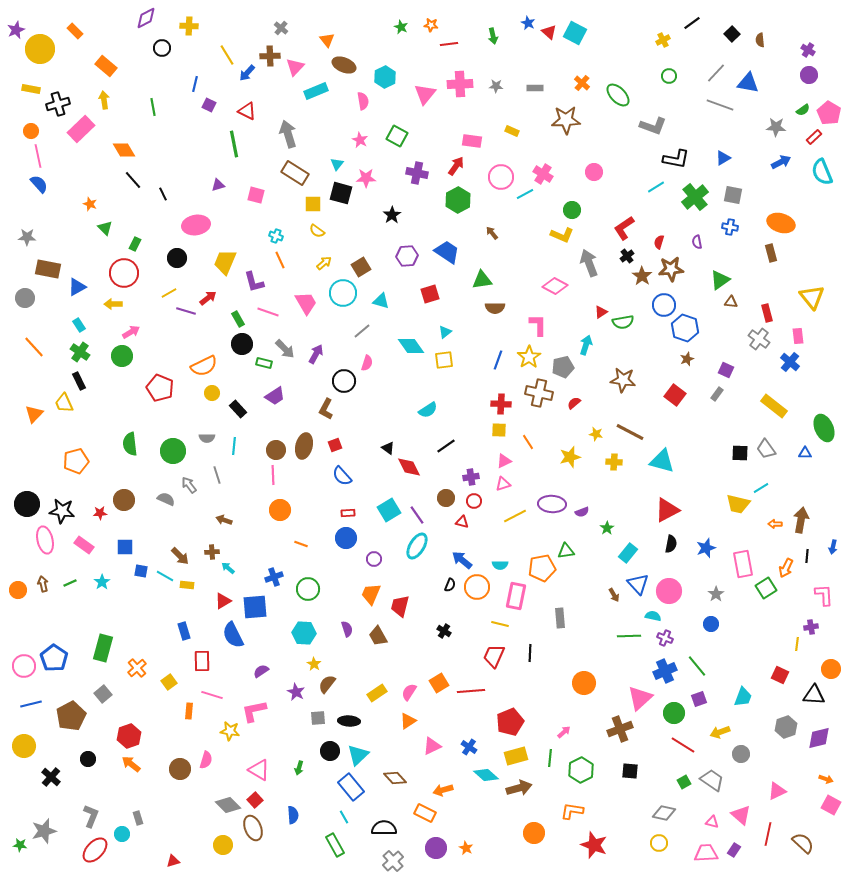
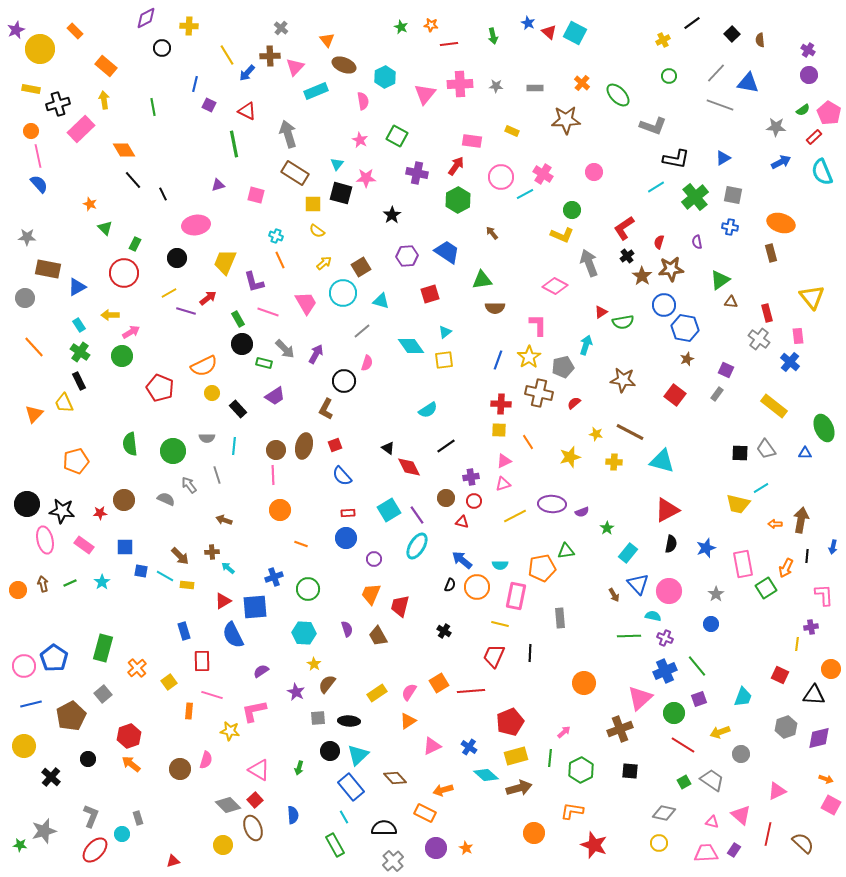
yellow arrow at (113, 304): moved 3 px left, 11 px down
blue hexagon at (685, 328): rotated 8 degrees counterclockwise
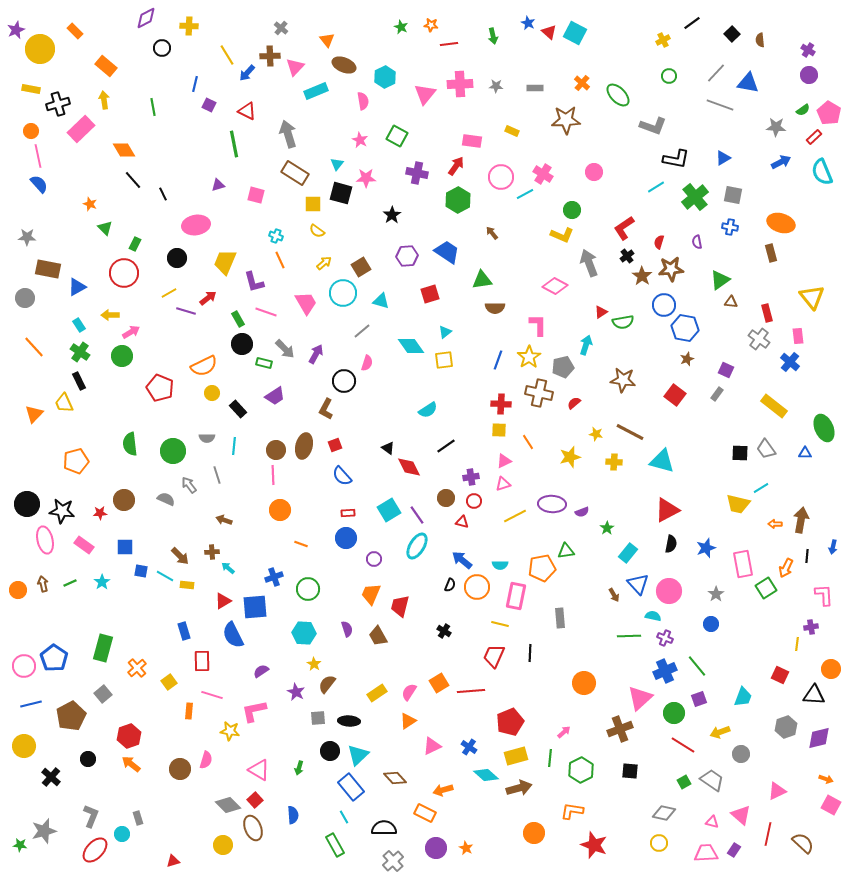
pink line at (268, 312): moved 2 px left
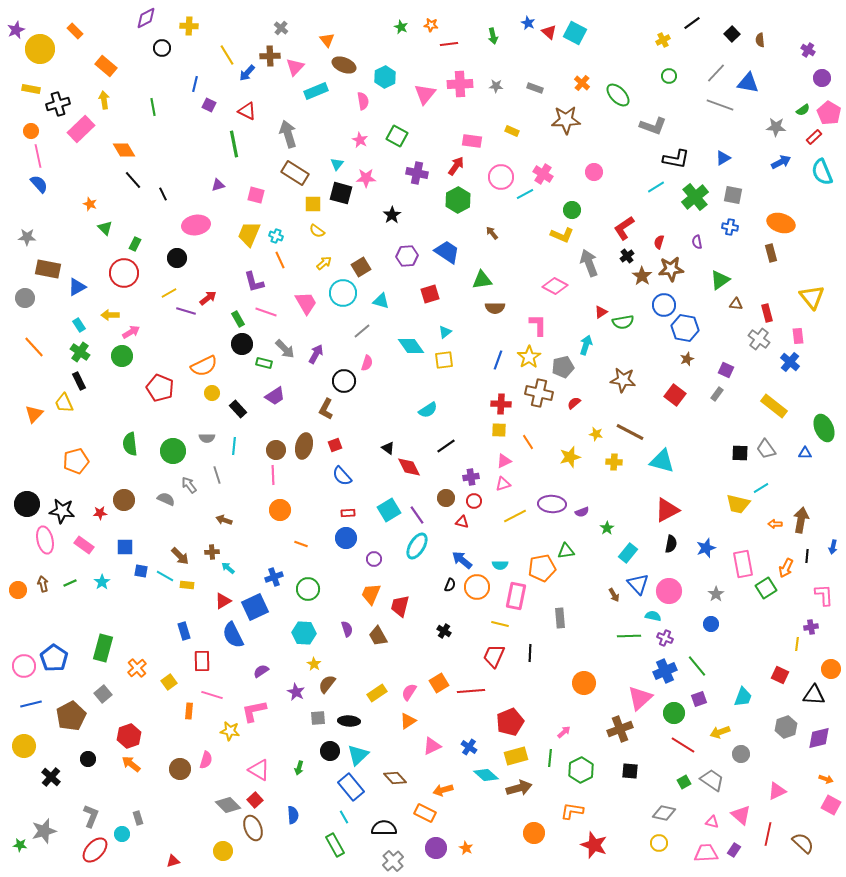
purple circle at (809, 75): moved 13 px right, 3 px down
gray rectangle at (535, 88): rotated 21 degrees clockwise
yellow trapezoid at (225, 262): moved 24 px right, 28 px up
brown triangle at (731, 302): moved 5 px right, 2 px down
blue square at (255, 607): rotated 20 degrees counterclockwise
yellow circle at (223, 845): moved 6 px down
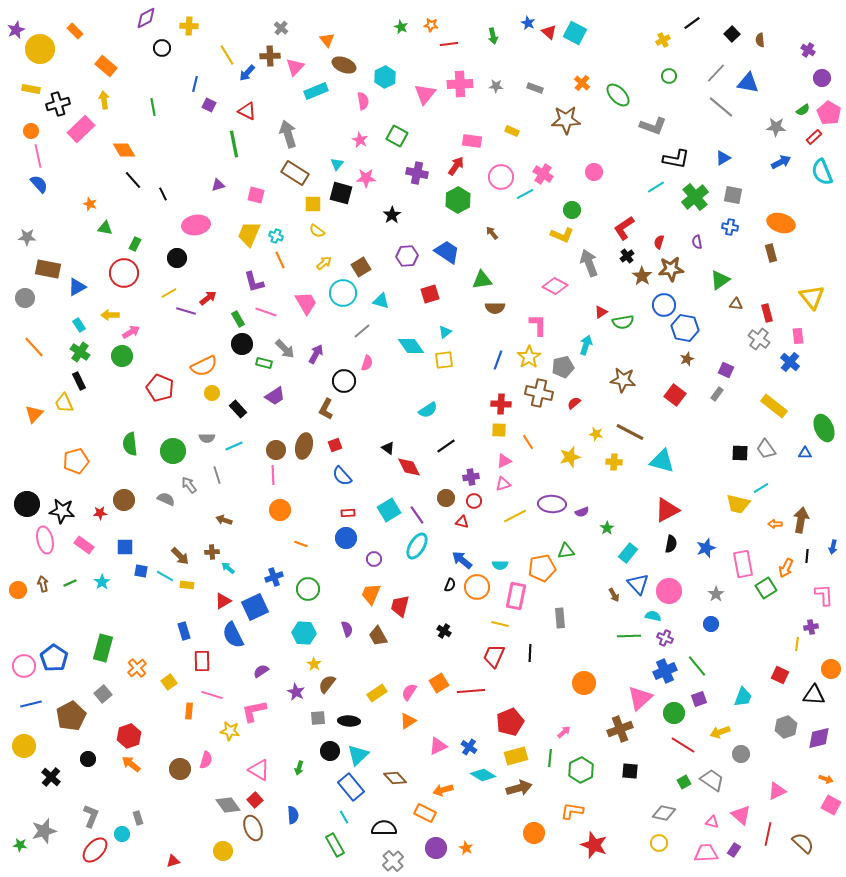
gray line at (720, 105): moved 1 px right, 2 px down; rotated 20 degrees clockwise
green triangle at (105, 228): rotated 35 degrees counterclockwise
cyan line at (234, 446): rotated 60 degrees clockwise
pink triangle at (432, 746): moved 6 px right
cyan diamond at (486, 775): moved 3 px left; rotated 10 degrees counterclockwise
gray diamond at (228, 805): rotated 10 degrees clockwise
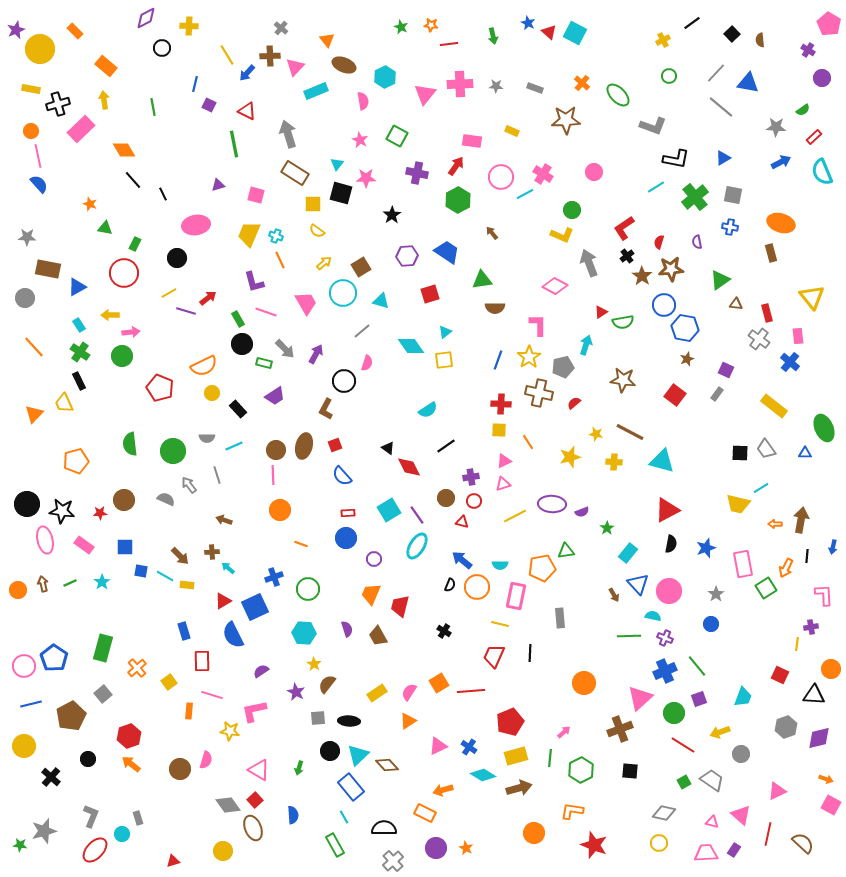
pink pentagon at (829, 113): moved 89 px up
pink arrow at (131, 332): rotated 24 degrees clockwise
brown diamond at (395, 778): moved 8 px left, 13 px up
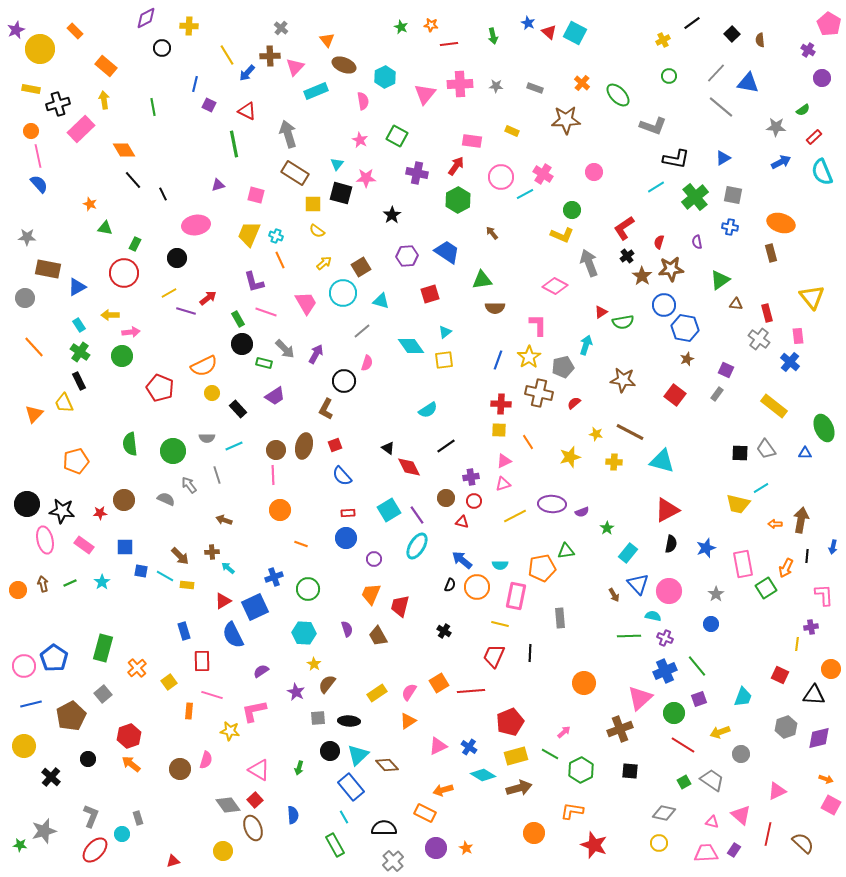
green line at (550, 758): moved 4 px up; rotated 66 degrees counterclockwise
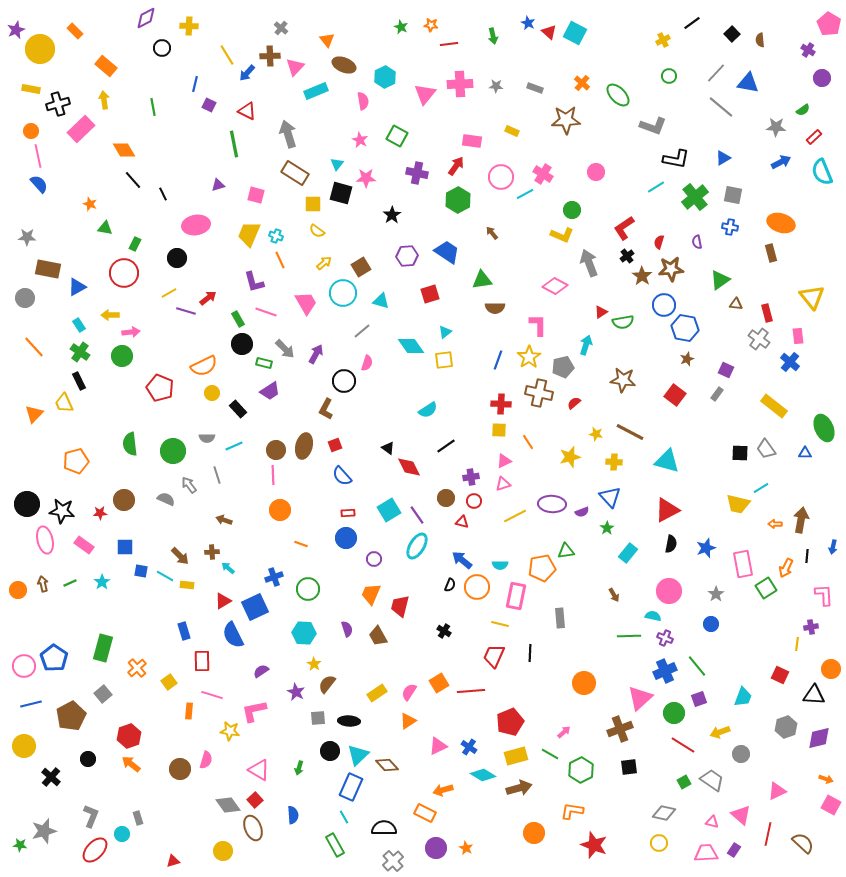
pink circle at (594, 172): moved 2 px right
purple trapezoid at (275, 396): moved 5 px left, 5 px up
cyan triangle at (662, 461): moved 5 px right
blue triangle at (638, 584): moved 28 px left, 87 px up
black square at (630, 771): moved 1 px left, 4 px up; rotated 12 degrees counterclockwise
blue rectangle at (351, 787): rotated 64 degrees clockwise
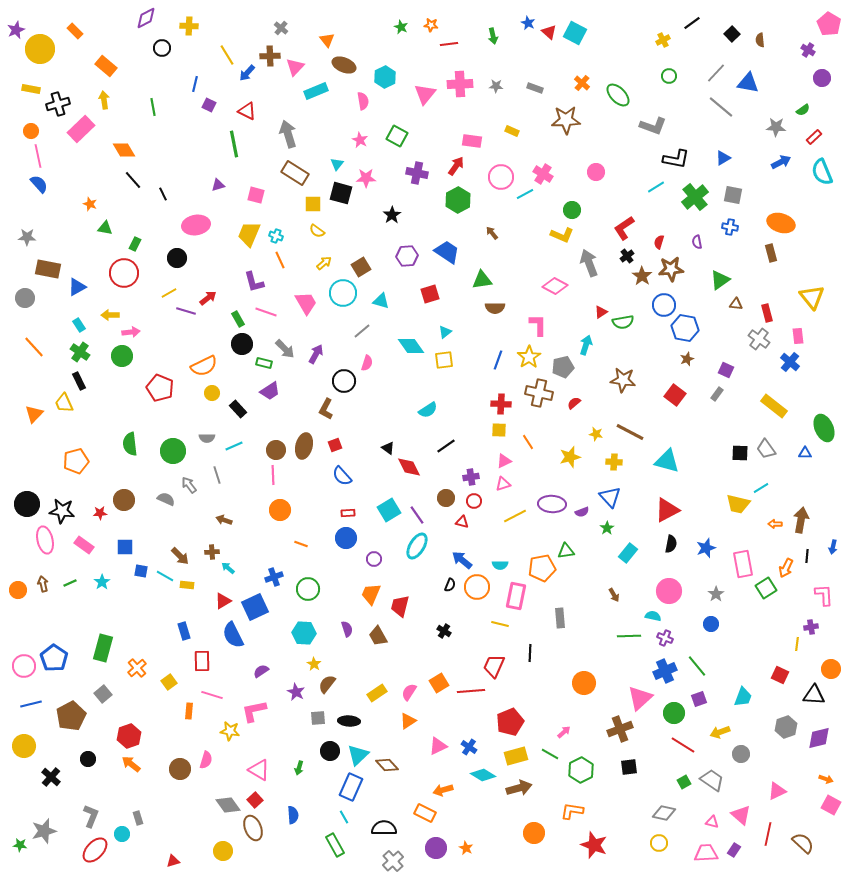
red trapezoid at (494, 656): moved 10 px down
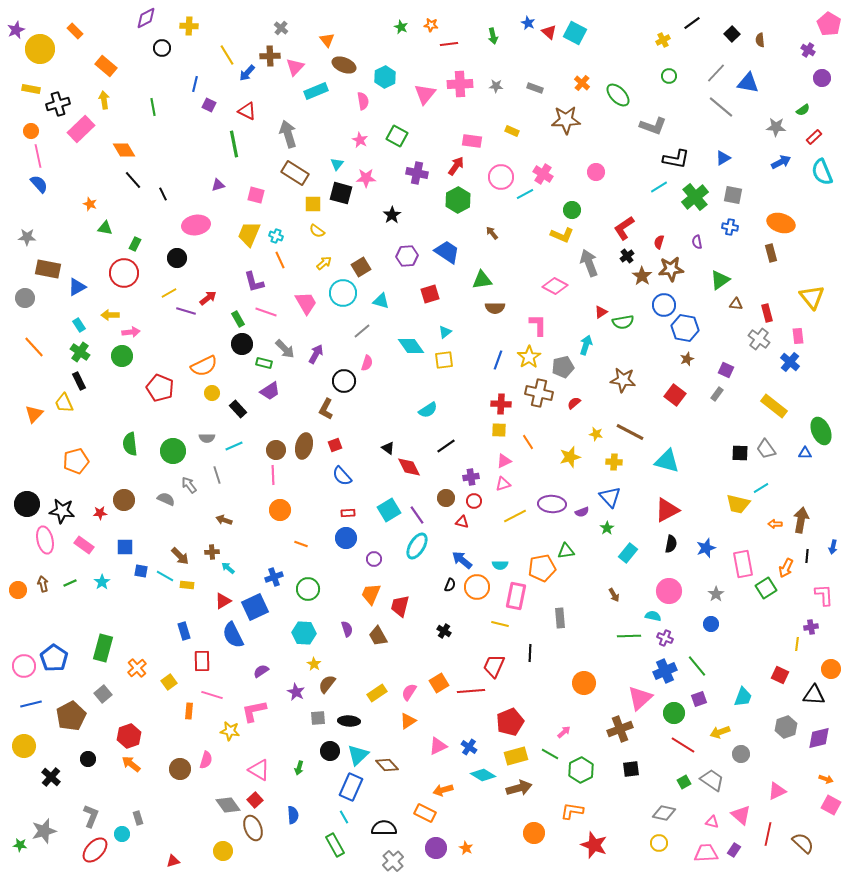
cyan line at (656, 187): moved 3 px right
green ellipse at (824, 428): moved 3 px left, 3 px down
black square at (629, 767): moved 2 px right, 2 px down
